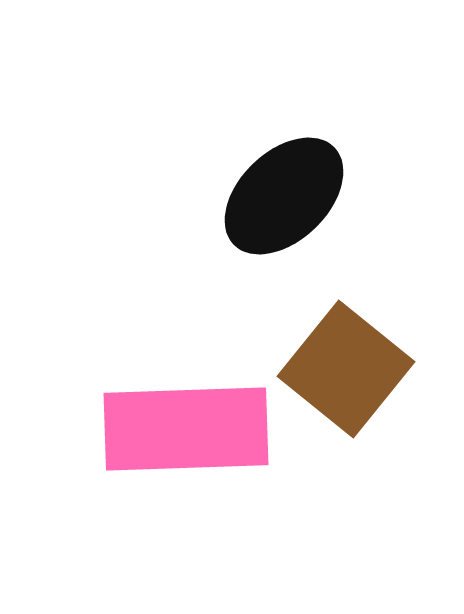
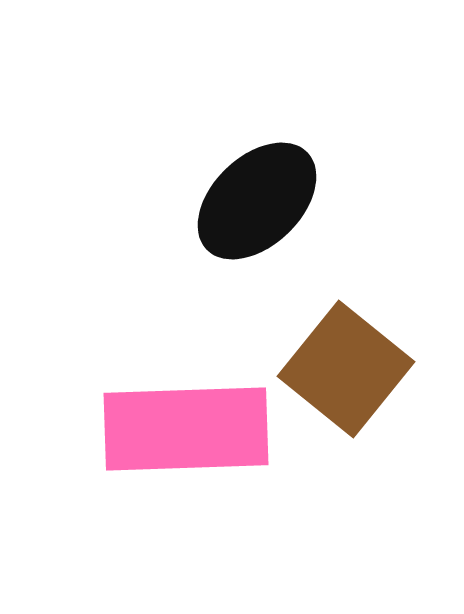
black ellipse: moved 27 px left, 5 px down
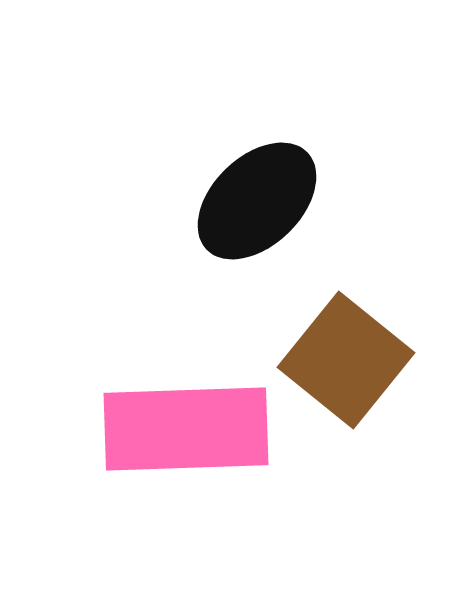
brown square: moved 9 px up
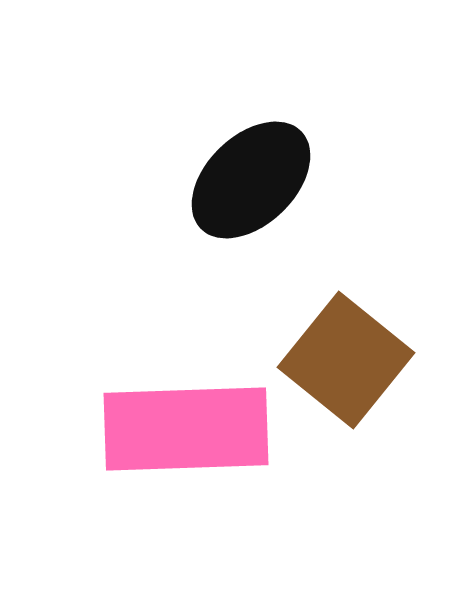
black ellipse: moved 6 px left, 21 px up
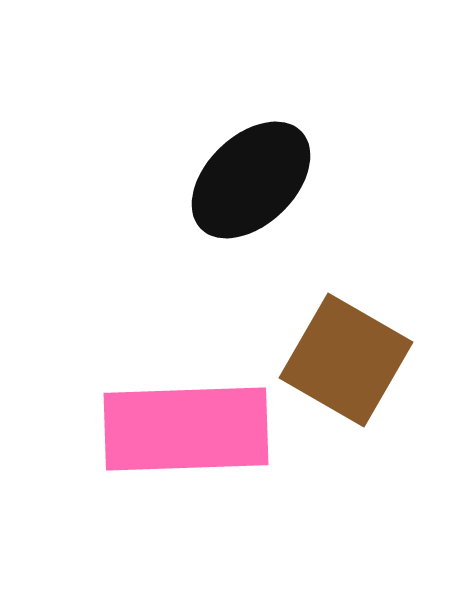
brown square: rotated 9 degrees counterclockwise
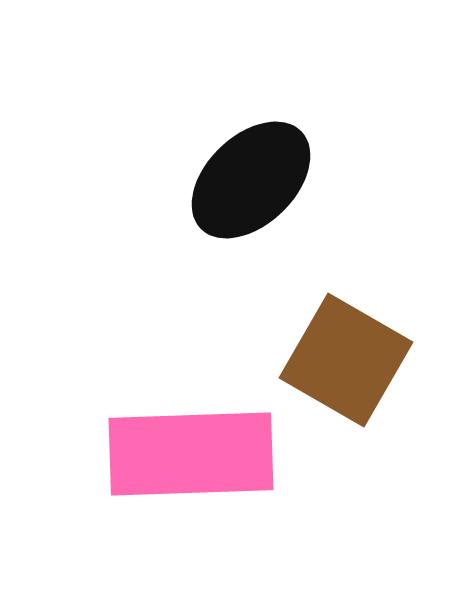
pink rectangle: moved 5 px right, 25 px down
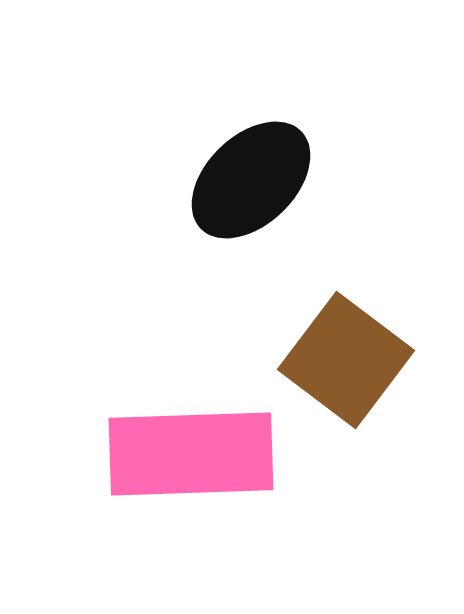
brown square: rotated 7 degrees clockwise
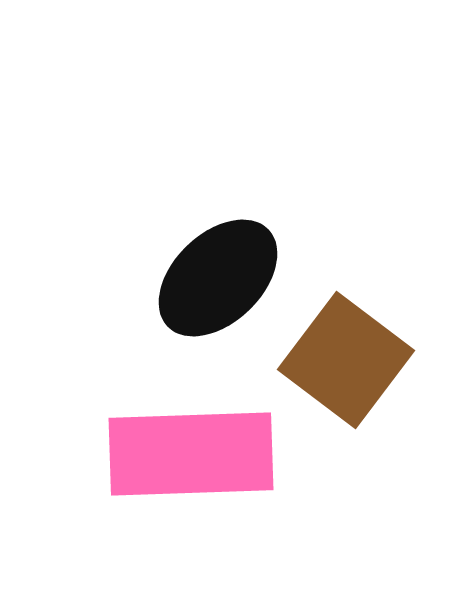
black ellipse: moved 33 px left, 98 px down
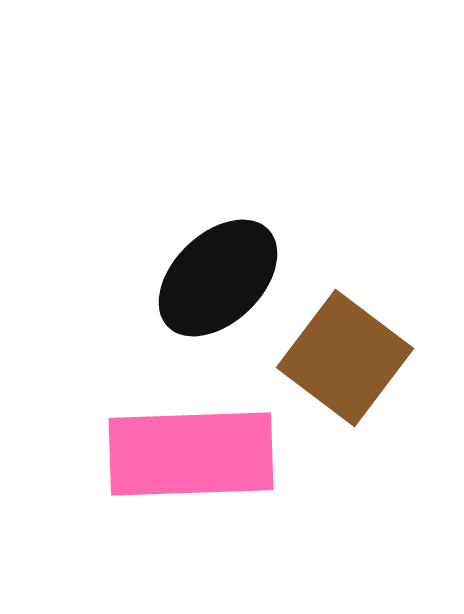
brown square: moved 1 px left, 2 px up
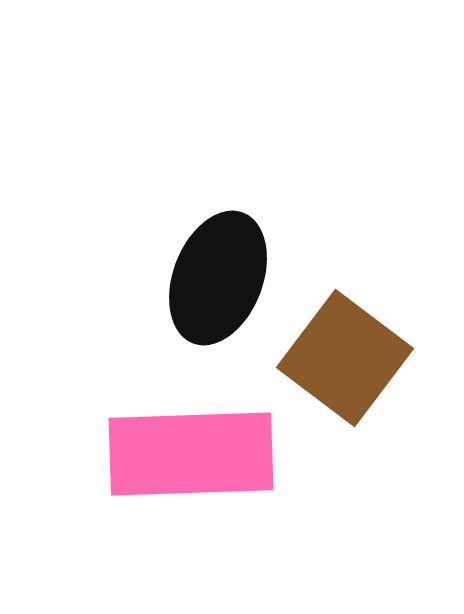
black ellipse: rotated 25 degrees counterclockwise
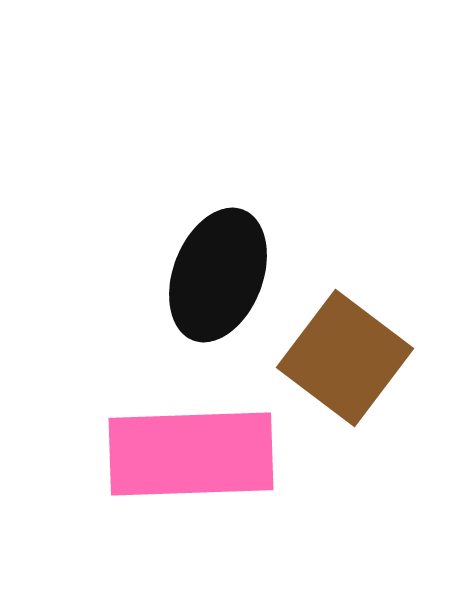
black ellipse: moved 3 px up
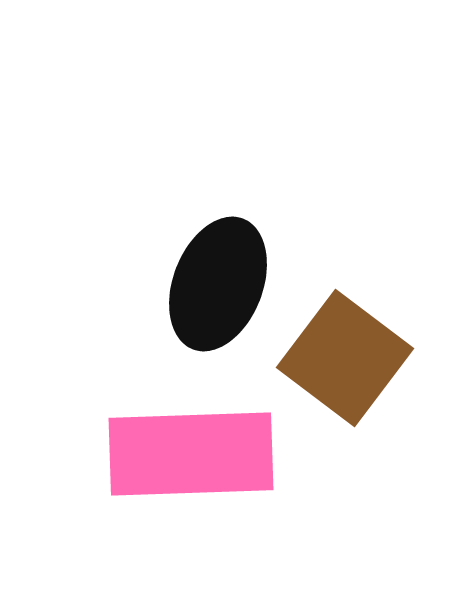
black ellipse: moved 9 px down
